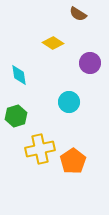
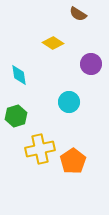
purple circle: moved 1 px right, 1 px down
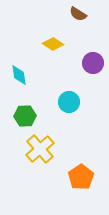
yellow diamond: moved 1 px down
purple circle: moved 2 px right, 1 px up
green hexagon: moved 9 px right; rotated 15 degrees clockwise
yellow cross: rotated 28 degrees counterclockwise
orange pentagon: moved 8 px right, 16 px down
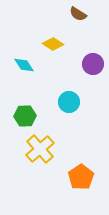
purple circle: moved 1 px down
cyan diamond: moved 5 px right, 10 px up; rotated 25 degrees counterclockwise
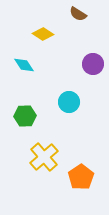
yellow diamond: moved 10 px left, 10 px up
yellow cross: moved 4 px right, 8 px down
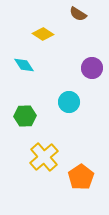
purple circle: moved 1 px left, 4 px down
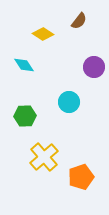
brown semicircle: moved 1 px right, 7 px down; rotated 84 degrees counterclockwise
purple circle: moved 2 px right, 1 px up
orange pentagon: rotated 15 degrees clockwise
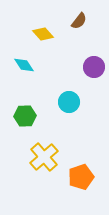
yellow diamond: rotated 15 degrees clockwise
